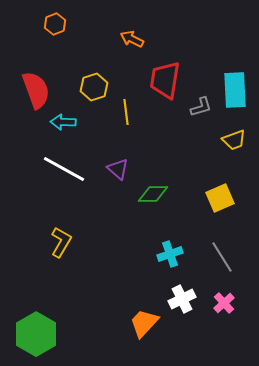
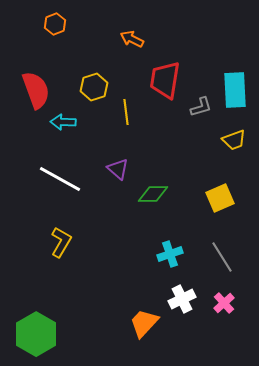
white line: moved 4 px left, 10 px down
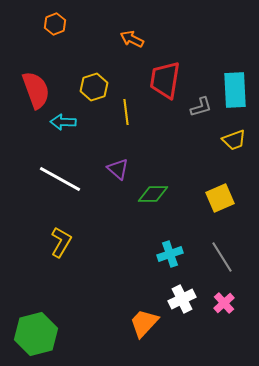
green hexagon: rotated 15 degrees clockwise
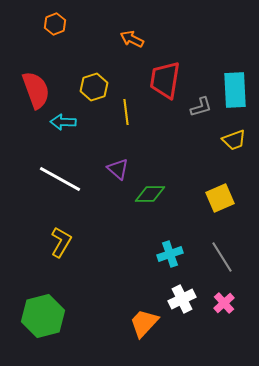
green diamond: moved 3 px left
green hexagon: moved 7 px right, 18 px up
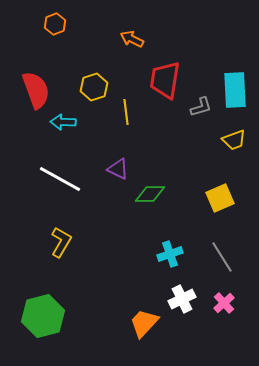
purple triangle: rotated 15 degrees counterclockwise
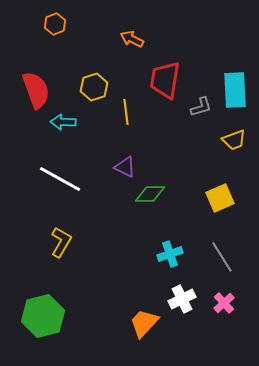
purple triangle: moved 7 px right, 2 px up
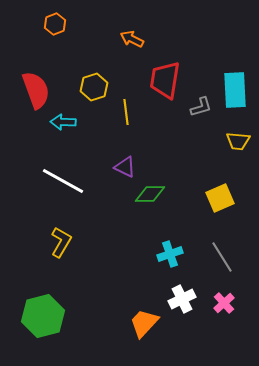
yellow trapezoid: moved 4 px right, 1 px down; rotated 25 degrees clockwise
white line: moved 3 px right, 2 px down
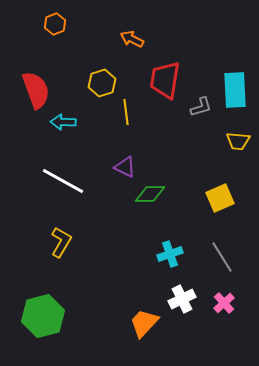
yellow hexagon: moved 8 px right, 4 px up
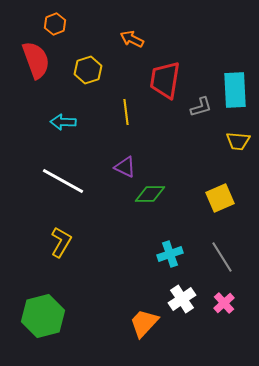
yellow hexagon: moved 14 px left, 13 px up
red semicircle: moved 30 px up
white cross: rotated 8 degrees counterclockwise
